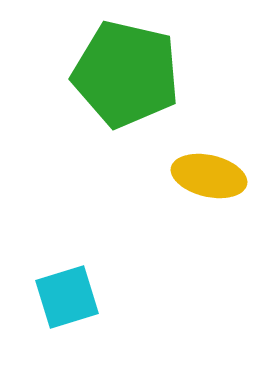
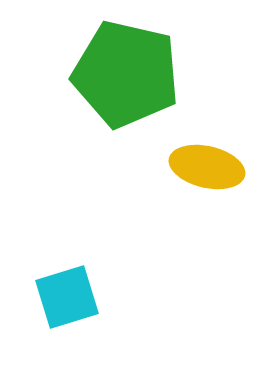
yellow ellipse: moved 2 px left, 9 px up
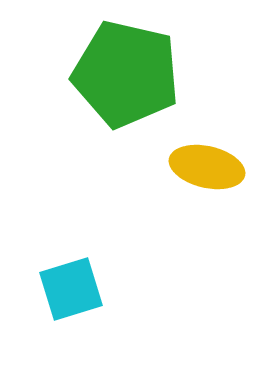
cyan square: moved 4 px right, 8 px up
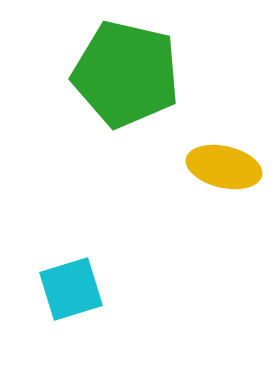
yellow ellipse: moved 17 px right
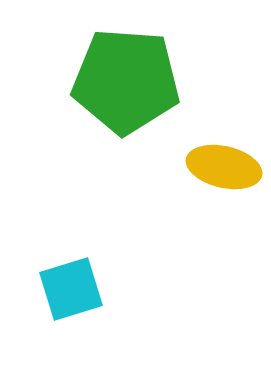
green pentagon: moved 7 px down; rotated 9 degrees counterclockwise
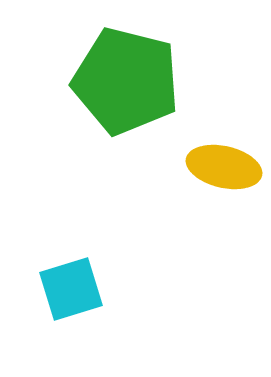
green pentagon: rotated 10 degrees clockwise
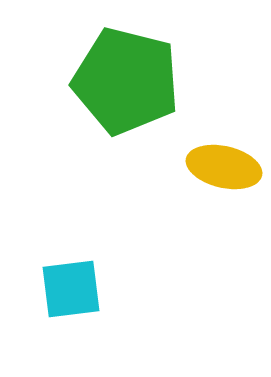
cyan square: rotated 10 degrees clockwise
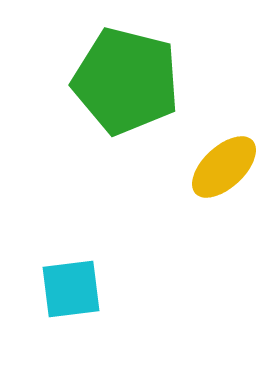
yellow ellipse: rotated 56 degrees counterclockwise
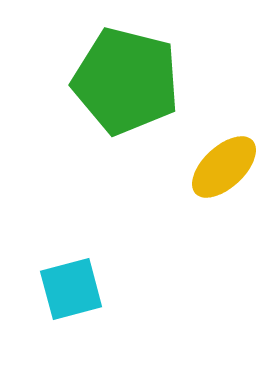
cyan square: rotated 8 degrees counterclockwise
